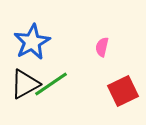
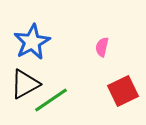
green line: moved 16 px down
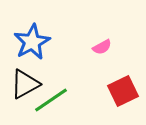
pink semicircle: rotated 132 degrees counterclockwise
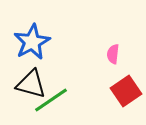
pink semicircle: moved 11 px right, 7 px down; rotated 126 degrees clockwise
black triangle: moved 6 px right; rotated 44 degrees clockwise
red square: moved 3 px right; rotated 8 degrees counterclockwise
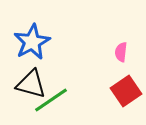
pink semicircle: moved 8 px right, 2 px up
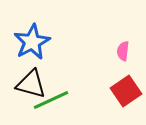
pink semicircle: moved 2 px right, 1 px up
green line: rotated 9 degrees clockwise
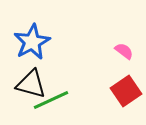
pink semicircle: moved 1 px right; rotated 120 degrees clockwise
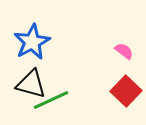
red square: rotated 12 degrees counterclockwise
